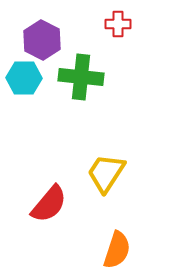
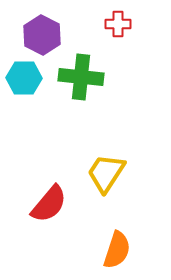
purple hexagon: moved 5 px up
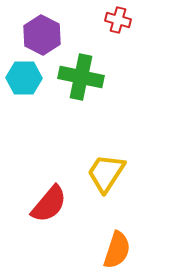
red cross: moved 4 px up; rotated 15 degrees clockwise
green cross: rotated 6 degrees clockwise
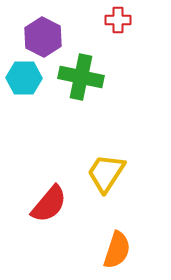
red cross: rotated 15 degrees counterclockwise
purple hexagon: moved 1 px right, 2 px down
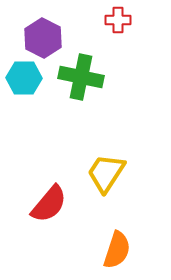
purple hexagon: moved 1 px down
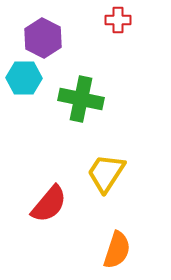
green cross: moved 22 px down
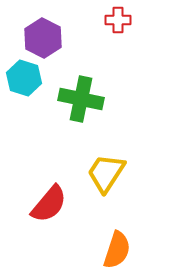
cyan hexagon: rotated 16 degrees clockwise
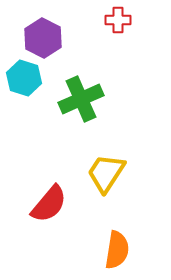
green cross: rotated 36 degrees counterclockwise
orange semicircle: rotated 9 degrees counterclockwise
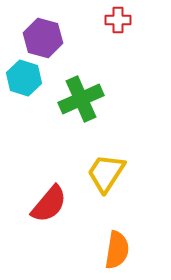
purple hexagon: rotated 12 degrees counterclockwise
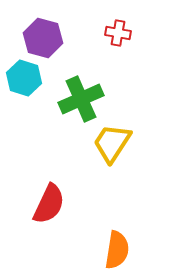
red cross: moved 13 px down; rotated 10 degrees clockwise
yellow trapezoid: moved 6 px right, 30 px up
red semicircle: rotated 15 degrees counterclockwise
